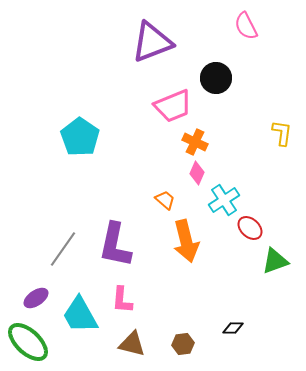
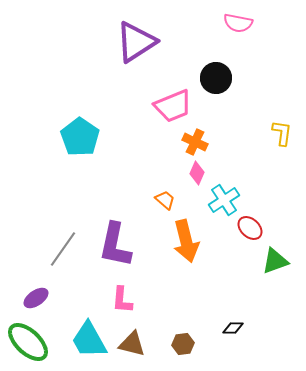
pink semicircle: moved 8 px left, 3 px up; rotated 52 degrees counterclockwise
purple triangle: moved 16 px left; rotated 12 degrees counterclockwise
cyan trapezoid: moved 9 px right, 25 px down
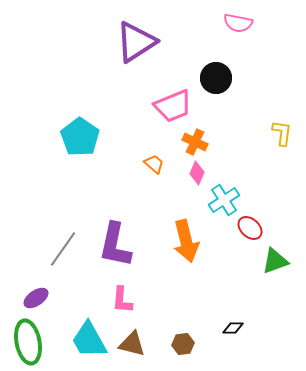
orange trapezoid: moved 11 px left, 36 px up
green ellipse: rotated 36 degrees clockwise
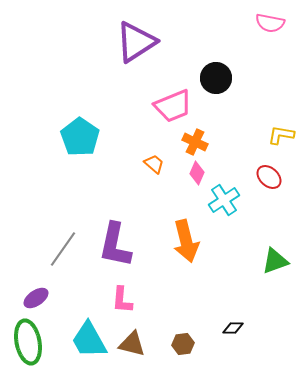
pink semicircle: moved 32 px right
yellow L-shape: moved 1 px left, 2 px down; rotated 88 degrees counterclockwise
red ellipse: moved 19 px right, 51 px up
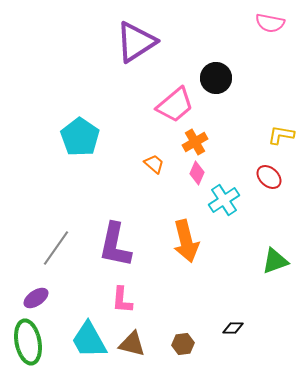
pink trapezoid: moved 2 px right, 1 px up; rotated 18 degrees counterclockwise
orange cross: rotated 35 degrees clockwise
gray line: moved 7 px left, 1 px up
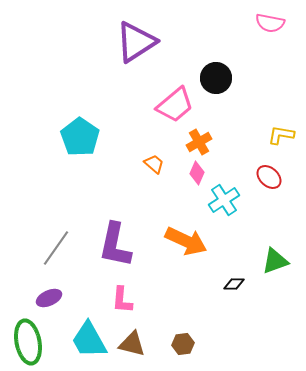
orange cross: moved 4 px right
orange arrow: rotated 51 degrees counterclockwise
purple ellipse: moved 13 px right; rotated 10 degrees clockwise
black diamond: moved 1 px right, 44 px up
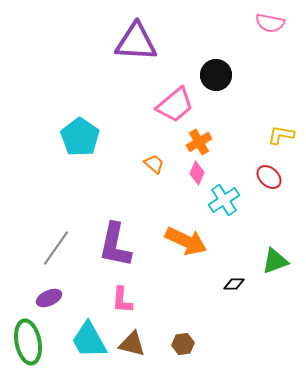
purple triangle: rotated 36 degrees clockwise
black circle: moved 3 px up
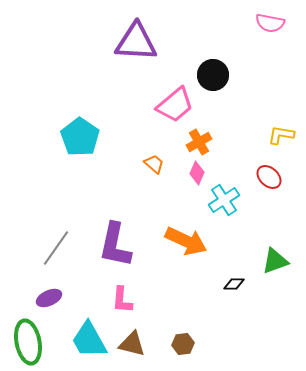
black circle: moved 3 px left
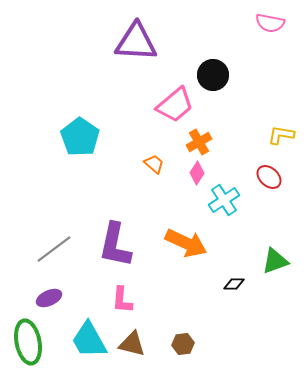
pink diamond: rotated 10 degrees clockwise
orange arrow: moved 2 px down
gray line: moved 2 px left, 1 px down; rotated 18 degrees clockwise
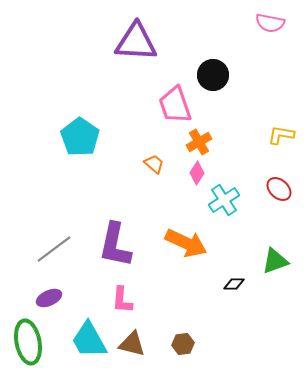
pink trapezoid: rotated 111 degrees clockwise
red ellipse: moved 10 px right, 12 px down
